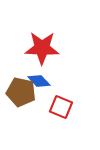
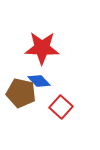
brown pentagon: moved 1 px down
red square: rotated 20 degrees clockwise
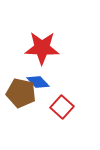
blue diamond: moved 1 px left, 1 px down
red square: moved 1 px right
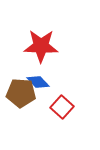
red star: moved 1 px left, 2 px up
brown pentagon: rotated 8 degrees counterclockwise
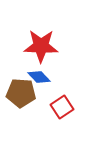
blue diamond: moved 1 px right, 5 px up
red square: rotated 15 degrees clockwise
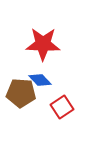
red star: moved 2 px right, 2 px up
blue diamond: moved 1 px right, 3 px down
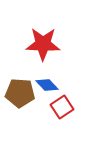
blue diamond: moved 7 px right, 5 px down
brown pentagon: moved 1 px left
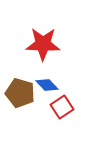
brown pentagon: rotated 12 degrees clockwise
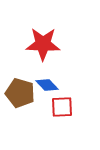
red square: rotated 30 degrees clockwise
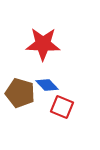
red square: rotated 25 degrees clockwise
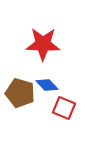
red square: moved 2 px right, 1 px down
